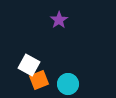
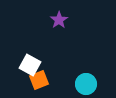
white square: moved 1 px right
cyan circle: moved 18 px right
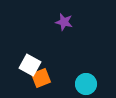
purple star: moved 5 px right, 2 px down; rotated 24 degrees counterclockwise
orange square: moved 2 px right, 2 px up
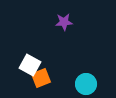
purple star: rotated 18 degrees counterclockwise
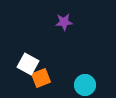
white square: moved 2 px left, 1 px up
cyan circle: moved 1 px left, 1 px down
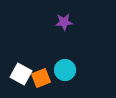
white square: moved 7 px left, 10 px down
cyan circle: moved 20 px left, 15 px up
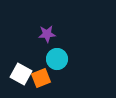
purple star: moved 17 px left, 12 px down
cyan circle: moved 8 px left, 11 px up
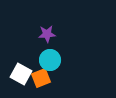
cyan circle: moved 7 px left, 1 px down
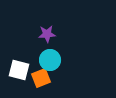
white square: moved 2 px left, 4 px up; rotated 15 degrees counterclockwise
